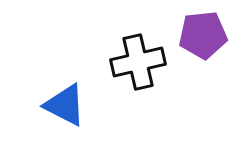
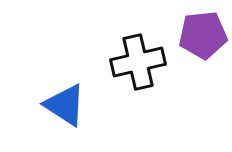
blue triangle: rotated 6 degrees clockwise
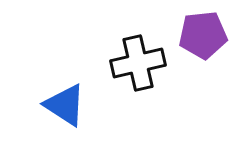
black cross: moved 1 px down
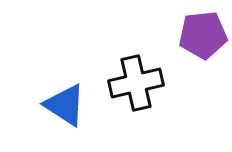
black cross: moved 2 px left, 20 px down
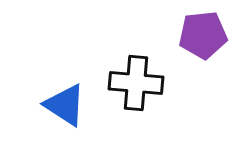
black cross: rotated 18 degrees clockwise
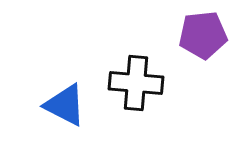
blue triangle: rotated 6 degrees counterclockwise
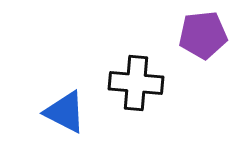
blue triangle: moved 7 px down
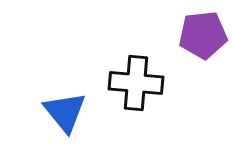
blue triangle: rotated 24 degrees clockwise
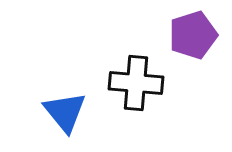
purple pentagon: moved 10 px left; rotated 12 degrees counterclockwise
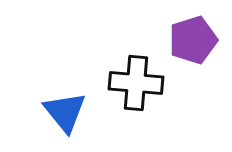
purple pentagon: moved 5 px down
